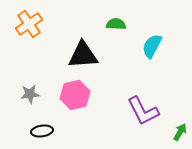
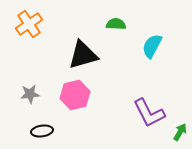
black triangle: rotated 12 degrees counterclockwise
purple L-shape: moved 6 px right, 2 px down
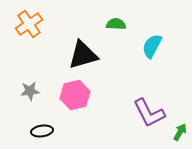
gray star: moved 3 px up
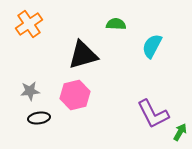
purple L-shape: moved 4 px right, 1 px down
black ellipse: moved 3 px left, 13 px up
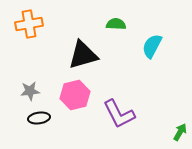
orange cross: rotated 24 degrees clockwise
purple L-shape: moved 34 px left
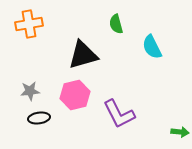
green semicircle: rotated 108 degrees counterclockwise
cyan semicircle: moved 1 px down; rotated 55 degrees counterclockwise
green arrow: rotated 66 degrees clockwise
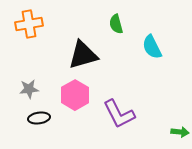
gray star: moved 1 px left, 2 px up
pink hexagon: rotated 16 degrees counterclockwise
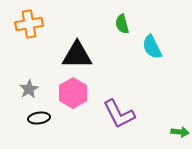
green semicircle: moved 6 px right
black triangle: moved 6 px left; rotated 16 degrees clockwise
gray star: rotated 24 degrees counterclockwise
pink hexagon: moved 2 px left, 2 px up
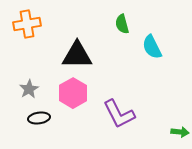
orange cross: moved 2 px left
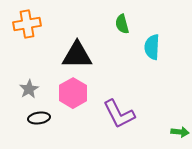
cyan semicircle: rotated 30 degrees clockwise
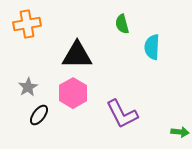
gray star: moved 1 px left, 2 px up
purple L-shape: moved 3 px right
black ellipse: moved 3 px up; rotated 45 degrees counterclockwise
